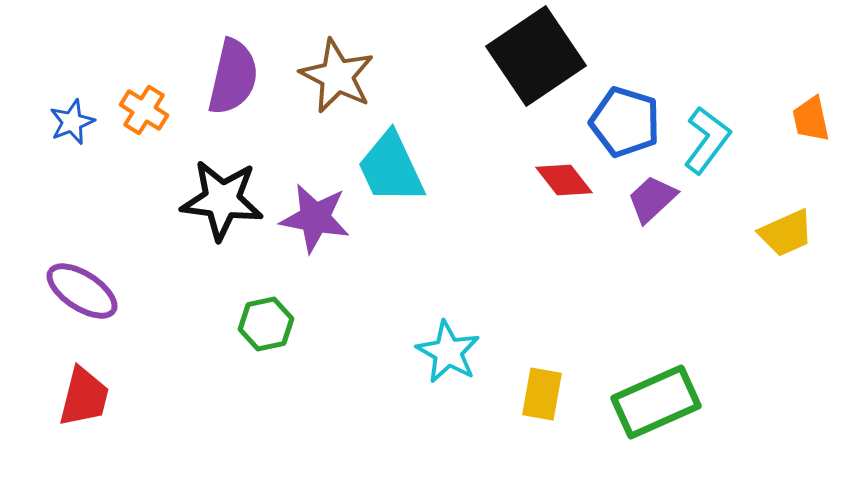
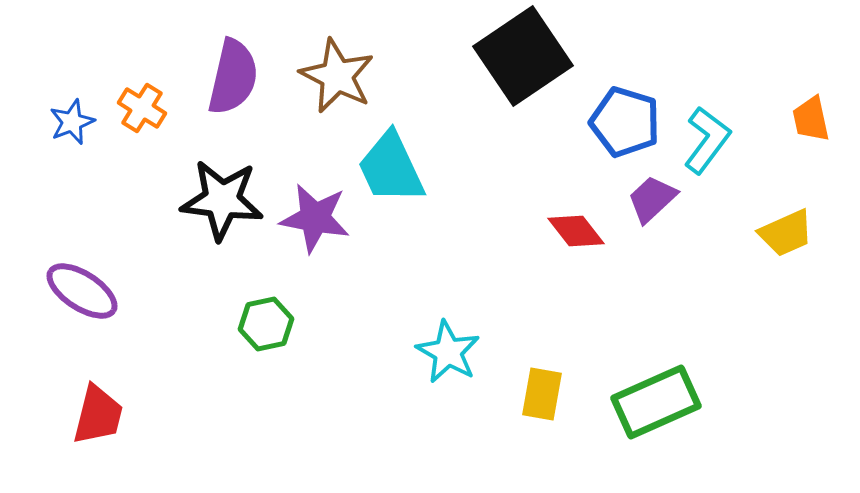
black square: moved 13 px left
orange cross: moved 2 px left, 2 px up
red diamond: moved 12 px right, 51 px down
red trapezoid: moved 14 px right, 18 px down
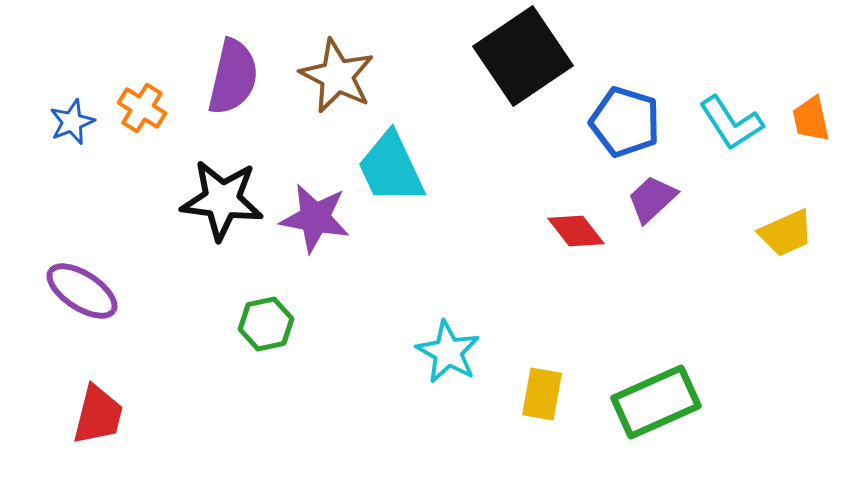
cyan L-shape: moved 24 px right, 17 px up; rotated 110 degrees clockwise
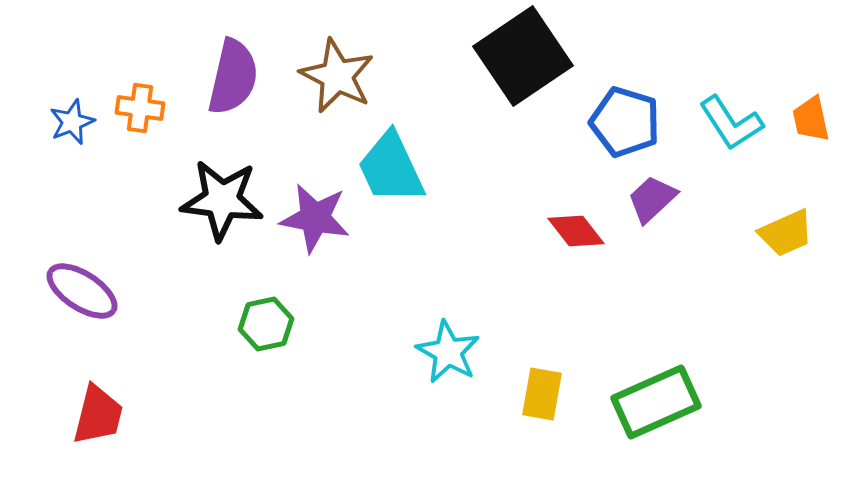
orange cross: moved 2 px left; rotated 24 degrees counterclockwise
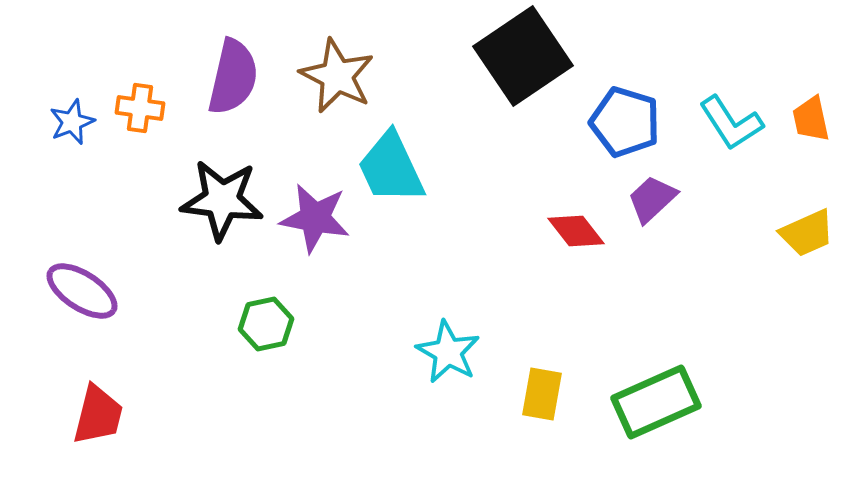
yellow trapezoid: moved 21 px right
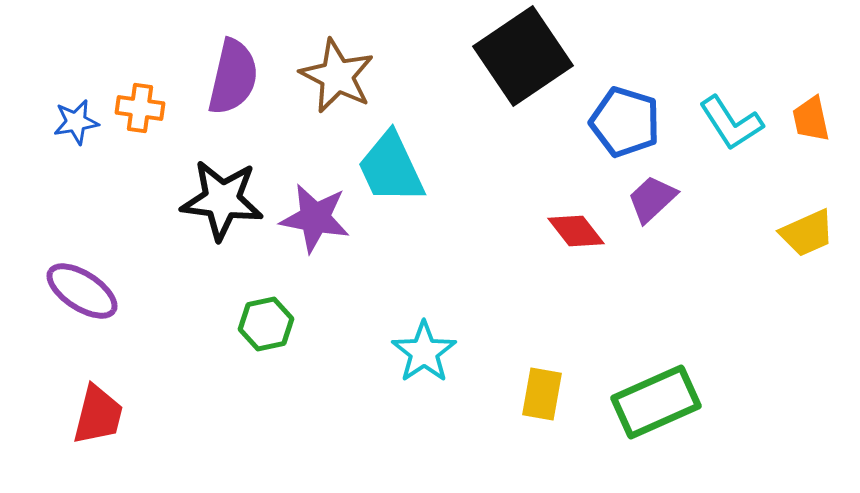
blue star: moved 4 px right; rotated 12 degrees clockwise
cyan star: moved 24 px left; rotated 8 degrees clockwise
